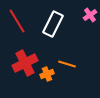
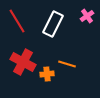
pink cross: moved 3 px left, 1 px down
red cross: moved 2 px left, 1 px up; rotated 35 degrees counterclockwise
orange cross: rotated 16 degrees clockwise
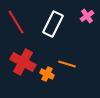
red line: moved 1 px left, 1 px down
orange cross: rotated 32 degrees clockwise
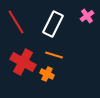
orange line: moved 13 px left, 9 px up
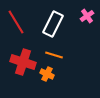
red cross: rotated 10 degrees counterclockwise
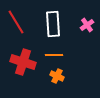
pink cross: moved 9 px down
white rectangle: rotated 30 degrees counterclockwise
orange line: rotated 18 degrees counterclockwise
orange cross: moved 10 px right, 2 px down
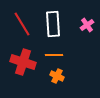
red line: moved 6 px right, 2 px down
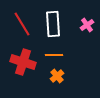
orange cross: rotated 24 degrees clockwise
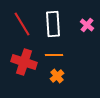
pink cross: rotated 16 degrees counterclockwise
red cross: moved 1 px right
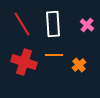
orange cross: moved 22 px right, 11 px up
